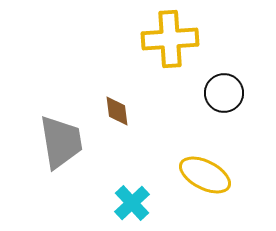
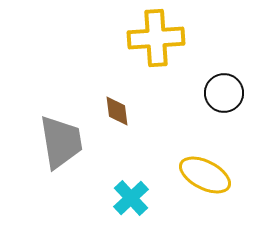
yellow cross: moved 14 px left, 1 px up
cyan cross: moved 1 px left, 5 px up
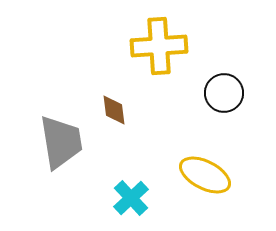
yellow cross: moved 3 px right, 8 px down
brown diamond: moved 3 px left, 1 px up
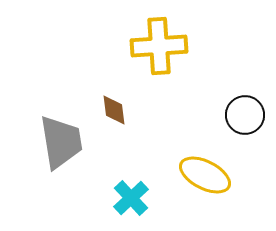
black circle: moved 21 px right, 22 px down
